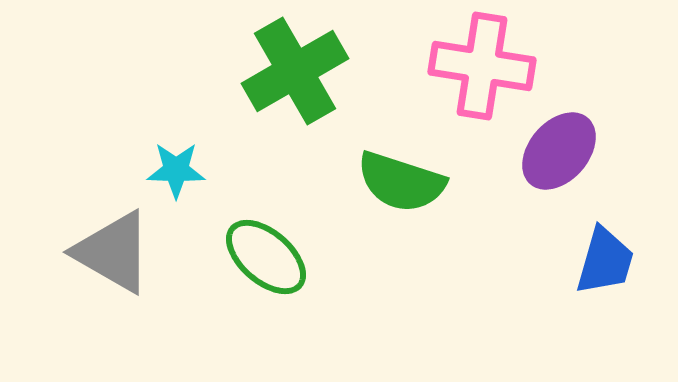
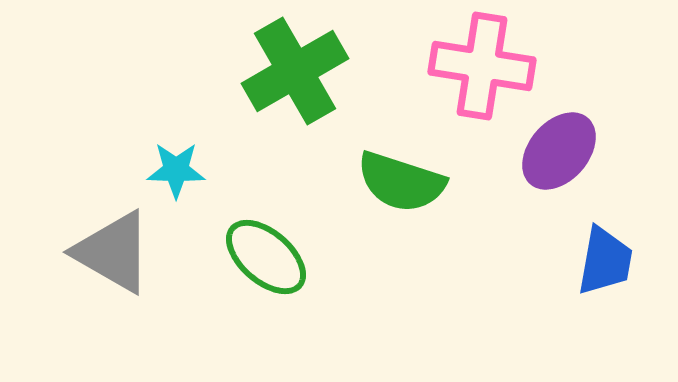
blue trapezoid: rotated 6 degrees counterclockwise
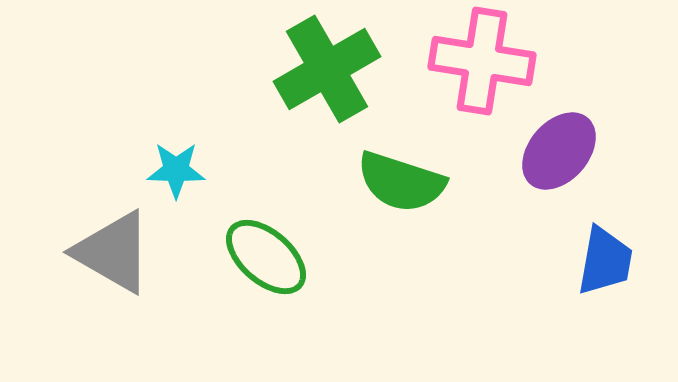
pink cross: moved 5 px up
green cross: moved 32 px right, 2 px up
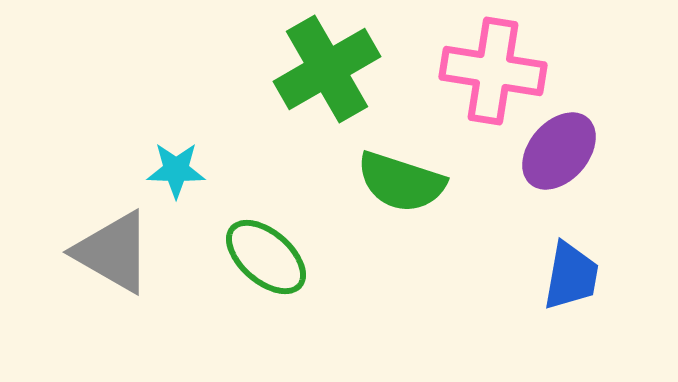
pink cross: moved 11 px right, 10 px down
blue trapezoid: moved 34 px left, 15 px down
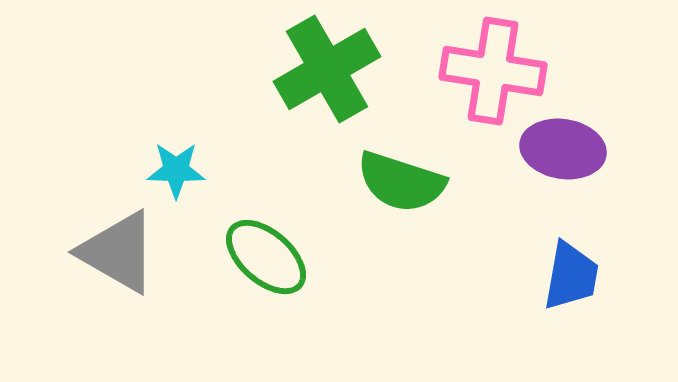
purple ellipse: moved 4 px right, 2 px up; rotated 58 degrees clockwise
gray triangle: moved 5 px right
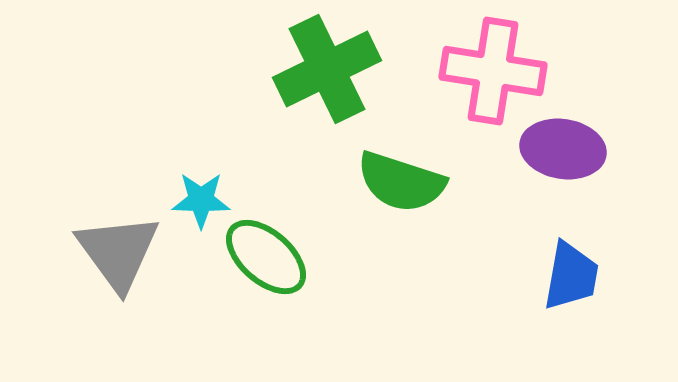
green cross: rotated 4 degrees clockwise
cyan star: moved 25 px right, 30 px down
gray triangle: rotated 24 degrees clockwise
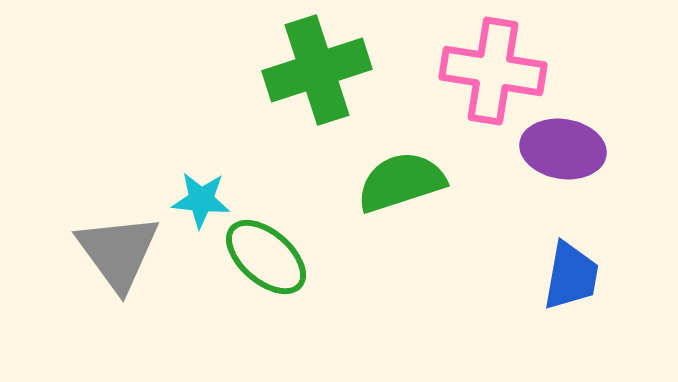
green cross: moved 10 px left, 1 px down; rotated 8 degrees clockwise
green semicircle: rotated 144 degrees clockwise
cyan star: rotated 4 degrees clockwise
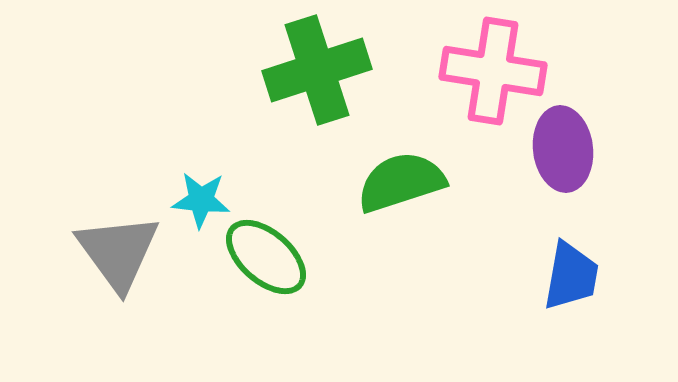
purple ellipse: rotated 74 degrees clockwise
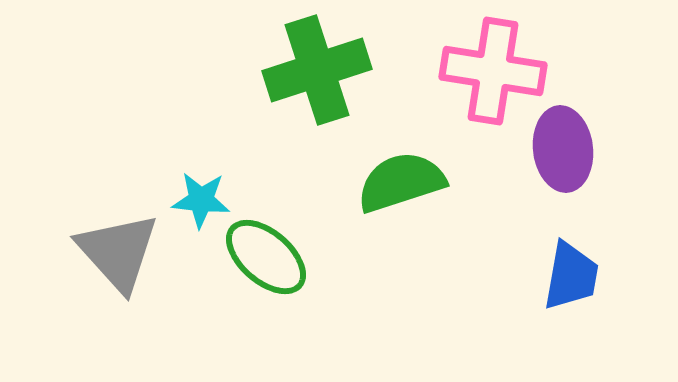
gray triangle: rotated 6 degrees counterclockwise
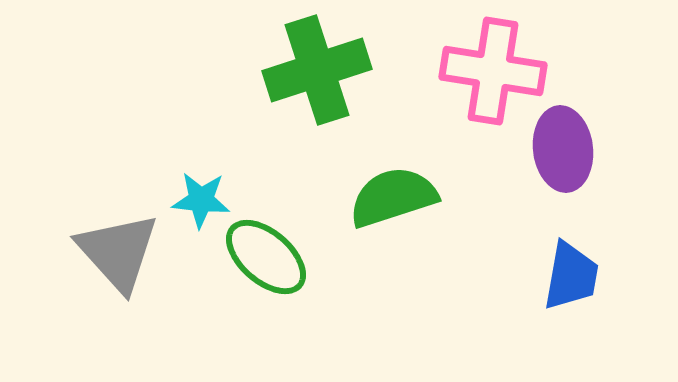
green semicircle: moved 8 px left, 15 px down
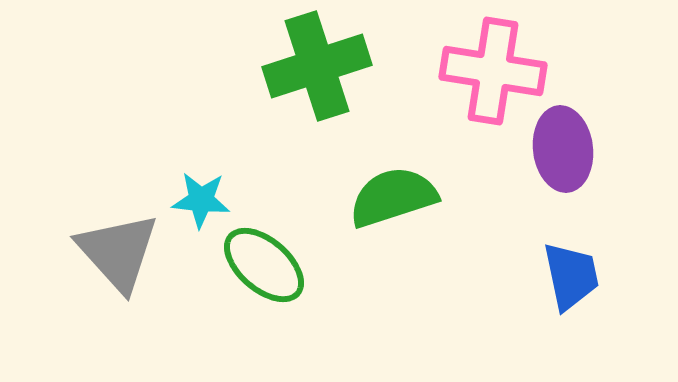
green cross: moved 4 px up
green ellipse: moved 2 px left, 8 px down
blue trapezoid: rotated 22 degrees counterclockwise
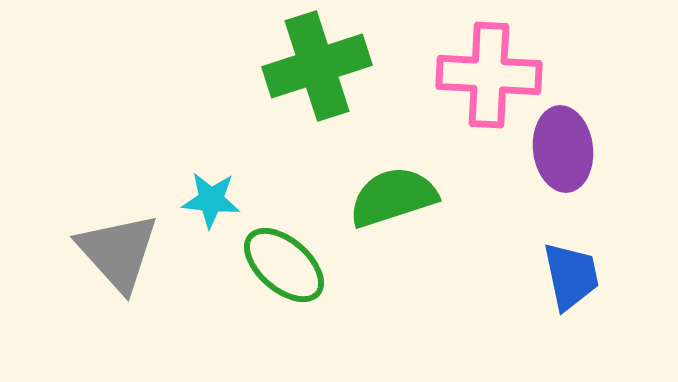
pink cross: moved 4 px left, 4 px down; rotated 6 degrees counterclockwise
cyan star: moved 10 px right
green ellipse: moved 20 px right
